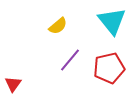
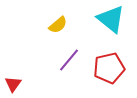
cyan triangle: moved 1 px left, 2 px up; rotated 12 degrees counterclockwise
yellow semicircle: moved 1 px up
purple line: moved 1 px left
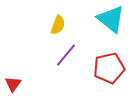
yellow semicircle: rotated 30 degrees counterclockwise
purple line: moved 3 px left, 5 px up
